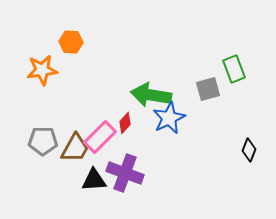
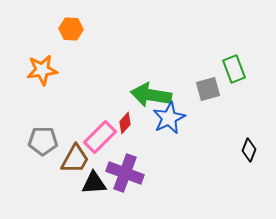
orange hexagon: moved 13 px up
brown trapezoid: moved 11 px down
black triangle: moved 3 px down
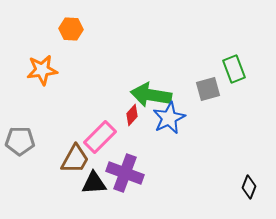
red diamond: moved 7 px right, 8 px up
gray pentagon: moved 23 px left
black diamond: moved 37 px down
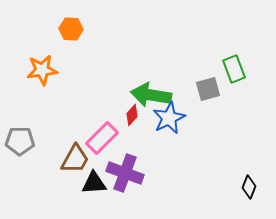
pink rectangle: moved 2 px right, 1 px down
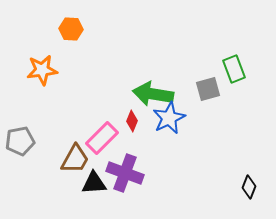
green arrow: moved 2 px right, 1 px up
red diamond: moved 6 px down; rotated 20 degrees counterclockwise
gray pentagon: rotated 12 degrees counterclockwise
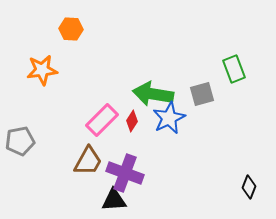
gray square: moved 6 px left, 5 px down
red diamond: rotated 10 degrees clockwise
pink rectangle: moved 18 px up
brown trapezoid: moved 13 px right, 2 px down
black triangle: moved 20 px right, 17 px down
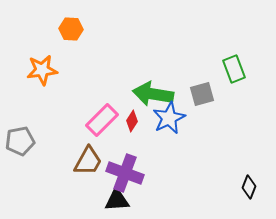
black triangle: moved 3 px right
